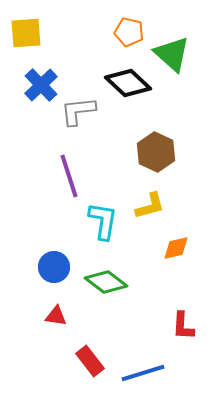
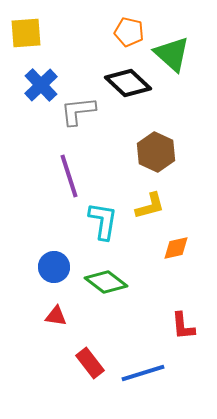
red L-shape: rotated 8 degrees counterclockwise
red rectangle: moved 2 px down
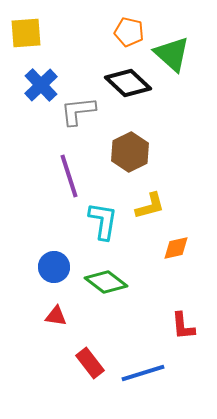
brown hexagon: moved 26 px left; rotated 9 degrees clockwise
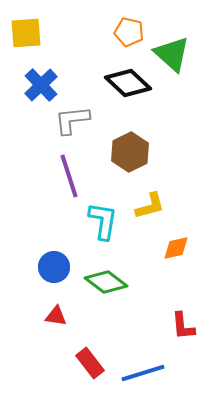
gray L-shape: moved 6 px left, 9 px down
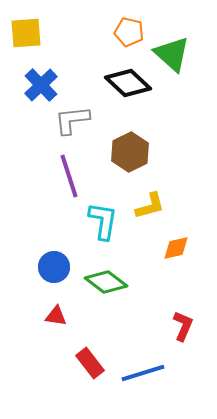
red L-shape: rotated 152 degrees counterclockwise
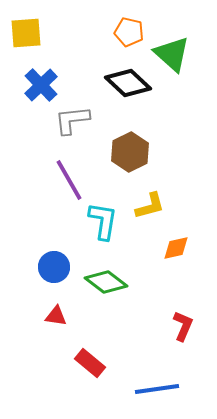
purple line: moved 4 px down; rotated 12 degrees counterclockwise
red rectangle: rotated 12 degrees counterclockwise
blue line: moved 14 px right, 16 px down; rotated 9 degrees clockwise
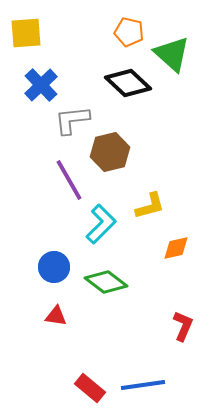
brown hexagon: moved 20 px left; rotated 12 degrees clockwise
cyan L-shape: moved 2 px left, 3 px down; rotated 36 degrees clockwise
red rectangle: moved 25 px down
blue line: moved 14 px left, 4 px up
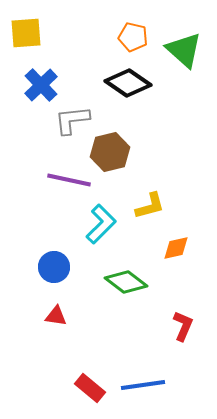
orange pentagon: moved 4 px right, 5 px down
green triangle: moved 12 px right, 4 px up
black diamond: rotated 9 degrees counterclockwise
purple line: rotated 48 degrees counterclockwise
green diamond: moved 20 px right
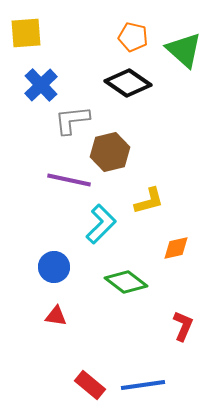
yellow L-shape: moved 1 px left, 5 px up
red rectangle: moved 3 px up
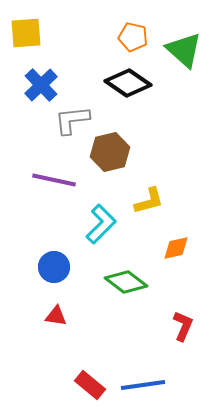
purple line: moved 15 px left
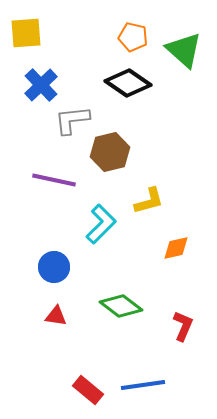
green diamond: moved 5 px left, 24 px down
red rectangle: moved 2 px left, 5 px down
